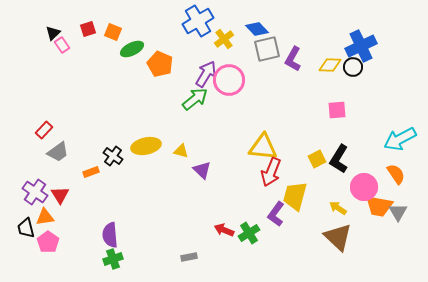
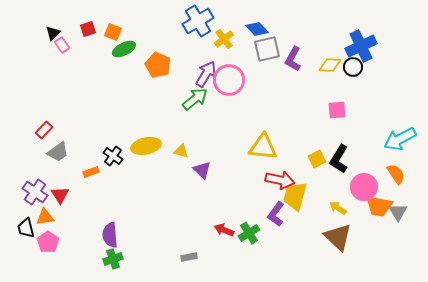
green ellipse at (132, 49): moved 8 px left
orange pentagon at (160, 64): moved 2 px left, 1 px down
red arrow at (271, 172): moved 9 px right, 8 px down; rotated 100 degrees counterclockwise
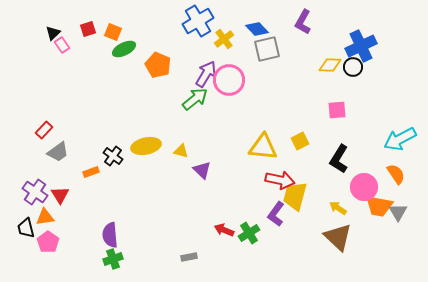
purple L-shape at (293, 59): moved 10 px right, 37 px up
yellow square at (317, 159): moved 17 px left, 18 px up
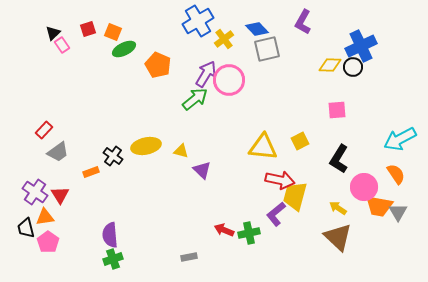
purple L-shape at (276, 214): rotated 15 degrees clockwise
green cross at (249, 233): rotated 20 degrees clockwise
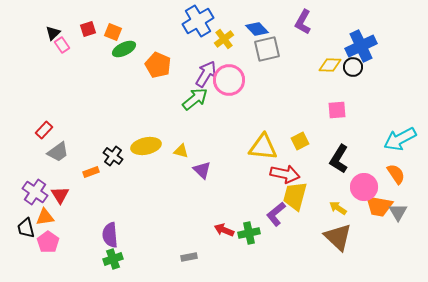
red arrow at (280, 180): moved 5 px right, 6 px up
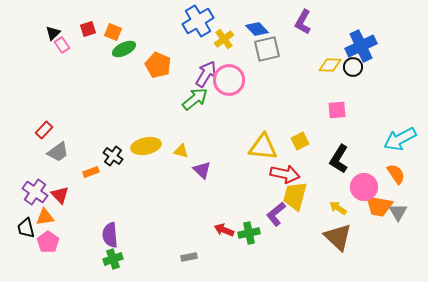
red triangle at (60, 195): rotated 12 degrees counterclockwise
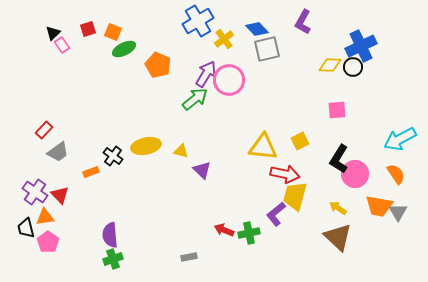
pink circle at (364, 187): moved 9 px left, 13 px up
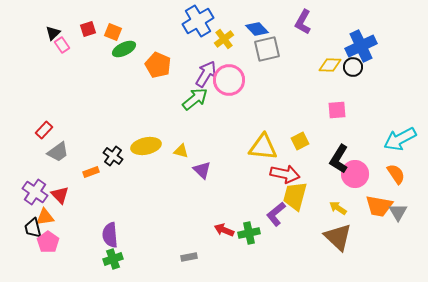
black trapezoid at (26, 228): moved 7 px right
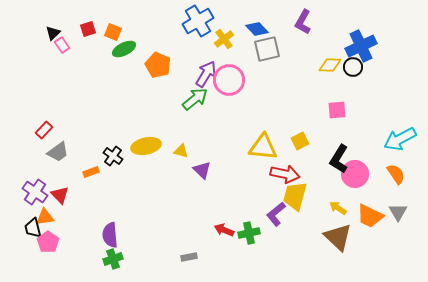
orange trapezoid at (379, 206): moved 9 px left, 10 px down; rotated 16 degrees clockwise
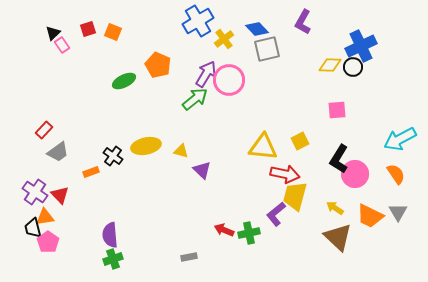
green ellipse at (124, 49): moved 32 px down
yellow arrow at (338, 208): moved 3 px left
